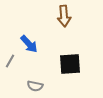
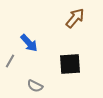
brown arrow: moved 11 px right, 2 px down; rotated 135 degrees counterclockwise
blue arrow: moved 1 px up
gray semicircle: rotated 14 degrees clockwise
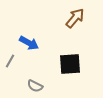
blue arrow: rotated 18 degrees counterclockwise
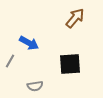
gray semicircle: rotated 35 degrees counterclockwise
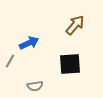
brown arrow: moved 7 px down
blue arrow: rotated 54 degrees counterclockwise
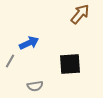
brown arrow: moved 5 px right, 11 px up
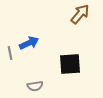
gray line: moved 8 px up; rotated 40 degrees counterclockwise
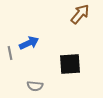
gray semicircle: rotated 14 degrees clockwise
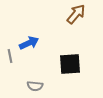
brown arrow: moved 4 px left
gray line: moved 3 px down
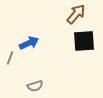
gray line: moved 2 px down; rotated 32 degrees clockwise
black square: moved 14 px right, 23 px up
gray semicircle: rotated 21 degrees counterclockwise
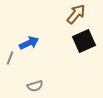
black square: rotated 20 degrees counterclockwise
